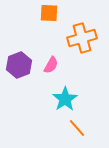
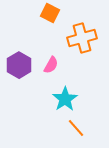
orange square: moved 1 px right; rotated 24 degrees clockwise
purple hexagon: rotated 10 degrees counterclockwise
orange line: moved 1 px left
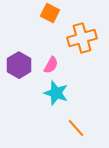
cyan star: moved 9 px left, 6 px up; rotated 20 degrees counterclockwise
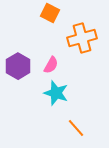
purple hexagon: moved 1 px left, 1 px down
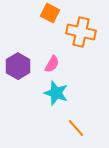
orange cross: moved 1 px left, 6 px up; rotated 28 degrees clockwise
pink semicircle: moved 1 px right, 1 px up
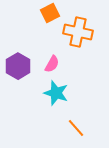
orange square: rotated 36 degrees clockwise
orange cross: moved 3 px left
